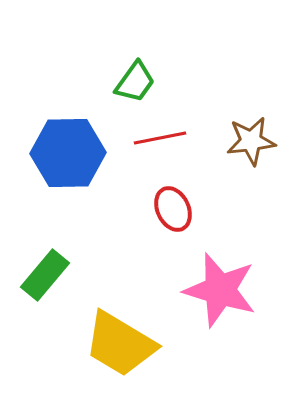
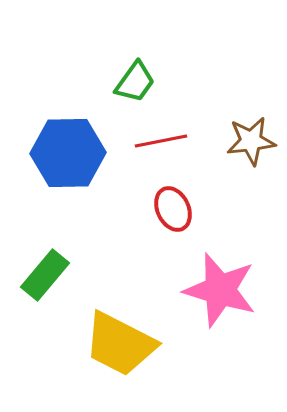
red line: moved 1 px right, 3 px down
yellow trapezoid: rotated 4 degrees counterclockwise
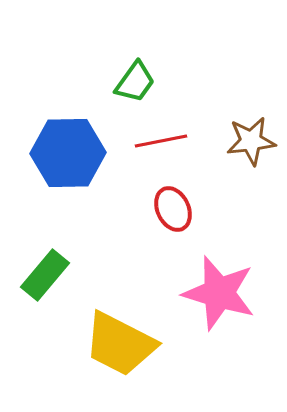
pink star: moved 1 px left, 3 px down
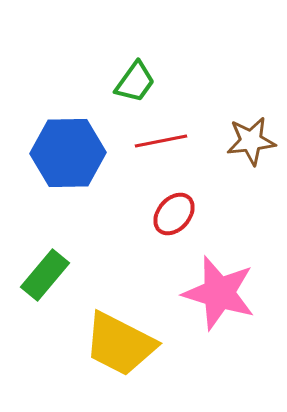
red ellipse: moved 1 px right, 5 px down; rotated 66 degrees clockwise
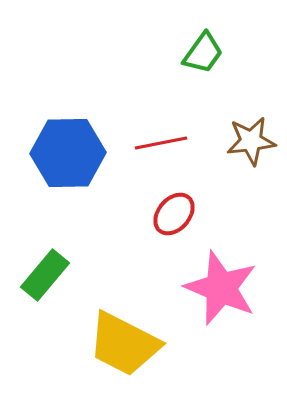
green trapezoid: moved 68 px right, 29 px up
red line: moved 2 px down
pink star: moved 2 px right, 5 px up; rotated 6 degrees clockwise
yellow trapezoid: moved 4 px right
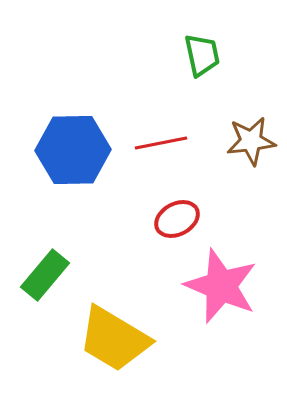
green trapezoid: moved 1 px left, 2 px down; rotated 48 degrees counterclockwise
blue hexagon: moved 5 px right, 3 px up
red ellipse: moved 3 px right, 5 px down; rotated 21 degrees clockwise
pink star: moved 2 px up
yellow trapezoid: moved 10 px left, 5 px up; rotated 4 degrees clockwise
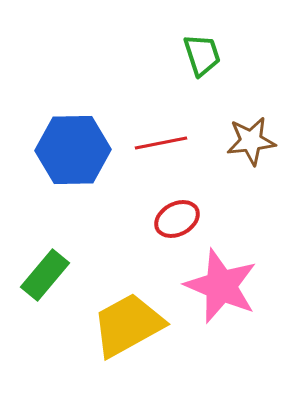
green trapezoid: rotated 6 degrees counterclockwise
yellow trapezoid: moved 14 px right, 14 px up; rotated 120 degrees clockwise
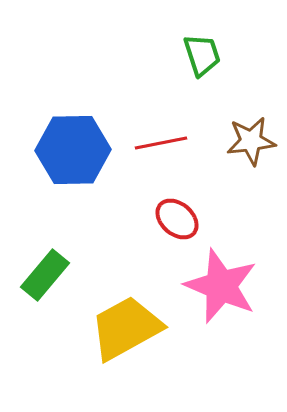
red ellipse: rotated 69 degrees clockwise
yellow trapezoid: moved 2 px left, 3 px down
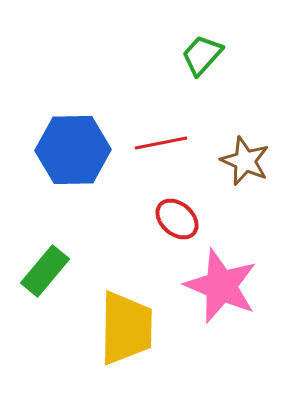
green trapezoid: rotated 120 degrees counterclockwise
brown star: moved 6 px left, 20 px down; rotated 30 degrees clockwise
green rectangle: moved 4 px up
yellow trapezoid: rotated 120 degrees clockwise
